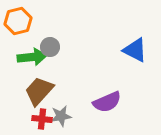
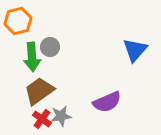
blue triangle: rotated 44 degrees clockwise
green arrow: rotated 92 degrees clockwise
brown trapezoid: rotated 12 degrees clockwise
red cross: rotated 30 degrees clockwise
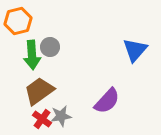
green arrow: moved 2 px up
purple semicircle: moved 1 px up; rotated 24 degrees counterclockwise
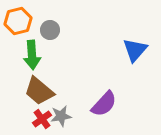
gray circle: moved 17 px up
brown trapezoid: rotated 104 degrees counterclockwise
purple semicircle: moved 3 px left, 3 px down
red cross: rotated 18 degrees clockwise
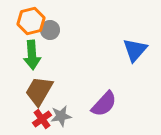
orange hexagon: moved 13 px right
brown trapezoid: rotated 80 degrees clockwise
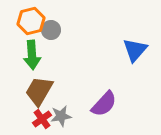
gray circle: moved 1 px right
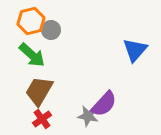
green arrow: rotated 44 degrees counterclockwise
gray star: moved 27 px right; rotated 20 degrees clockwise
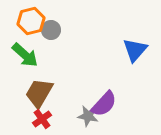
green arrow: moved 7 px left
brown trapezoid: moved 2 px down
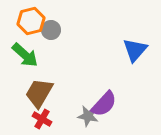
red cross: rotated 24 degrees counterclockwise
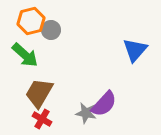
gray star: moved 2 px left, 3 px up
